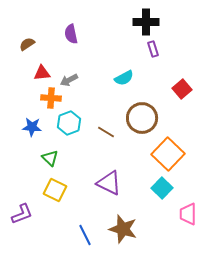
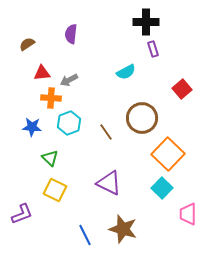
purple semicircle: rotated 18 degrees clockwise
cyan semicircle: moved 2 px right, 6 px up
brown line: rotated 24 degrees clockwise
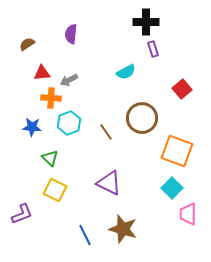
orange square: moved 9 px right, 3 px up; rotated 24 degrees counterclockwise
cyan square: moved 10 px right
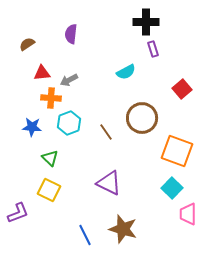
yellow square: moved 6 px left
purple L-shape: moved 4 px left, 1 px up
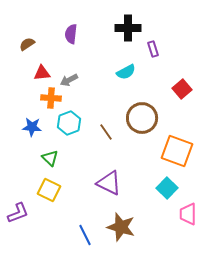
black cross: moved 18 px left, 6 px down
cyan square: moved 5 px left
brown star: moved 2 px left, 2 px up
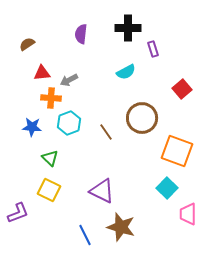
purple semicircle: moved 10 px right
purple triangle: moved 7 px left, 8 px down
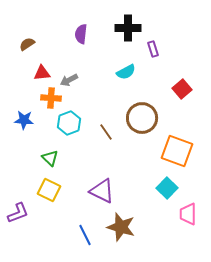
blue star: moved 8 px left, 7 px up
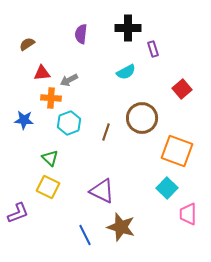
brown line: rotated 54 degrees clockwise
yellow square: moved 1 px left, 3 px up
